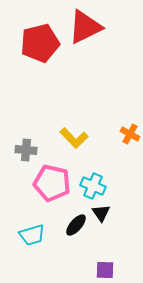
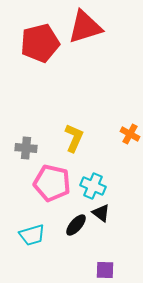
red triangle: rotated 9 degrees clockwise
yellow L-shape: rotated 112 degrees counterclockwise
gray cross: moved 2 px up
black triangle: rotated 18 degrees counterclockwise
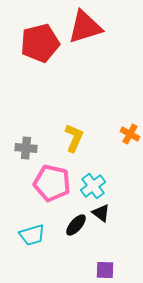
cyan cross: rotated 30 degrees clockwise
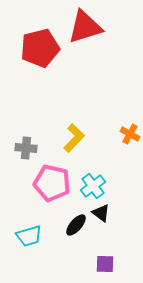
red pentagon: moved 5 px down
yellow L-shape: rotated 20 degrees clockwise
cyan trapezoid: moved 3 px left, 1 px down
purple square: moved 6 px up
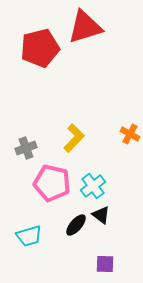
gray cross: rotated 25 degrees counterclockwise
black triangle: moved 2 px down
